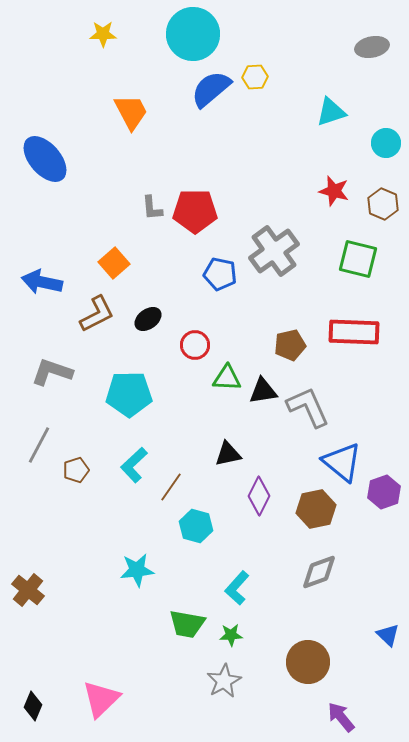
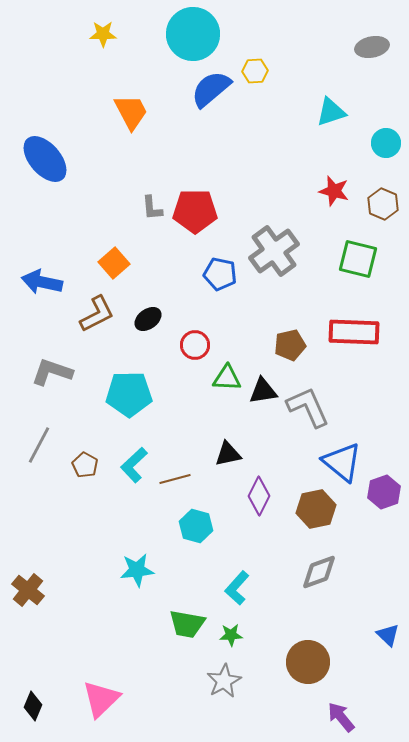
yellow hexagon at (255, 77): moved 6 px up
brown pentagon at (76, 470): moved 9 px right, 5 px up; rotated 25 degrees counterclockwise
brown line at (171, 487): moved 4 px right, 8 px up; rotated 40 degrees clockwise
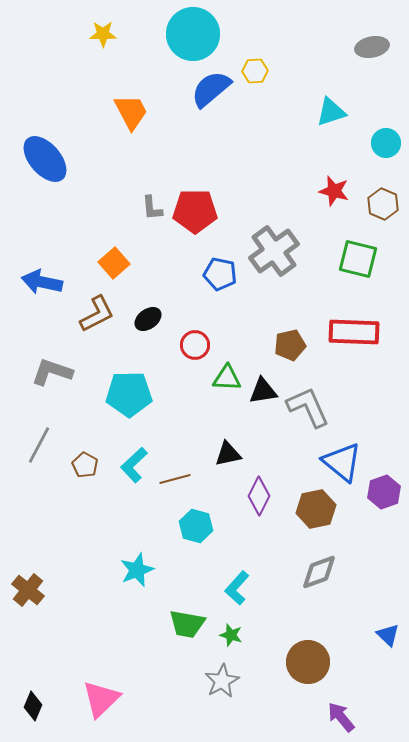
cyan star at (137, 570): rotated 16 degrees counterclockwise
green star at (231, 635): rotated 20 degrees clockwise
gray star at (224, 681): moved 2 px left
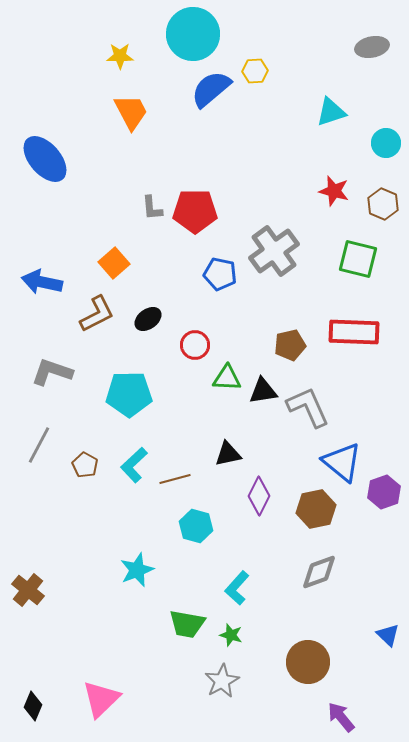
yellow star at (103, 34): moved 17 px right, 22 px down
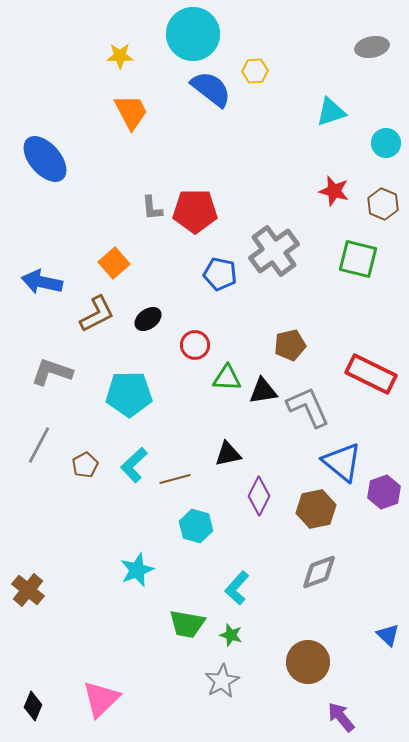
blue semicircle at (211, 89): rotated 78 degrees clockwise
red rectangle at (354, 332): moved 17 px right, 42 px down; rotated 24 degrees clockwise
brown pentagon at (85, 465): rotated 15 degrees clockwise
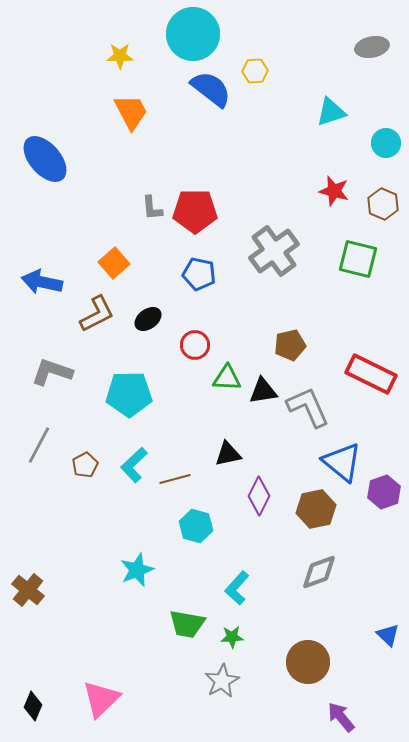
blue pentagon at (220, 274): moved 21 px left
green star at (231, 635): moved 1 px right, 2 px down; rotated 20 degrees counterclockwise
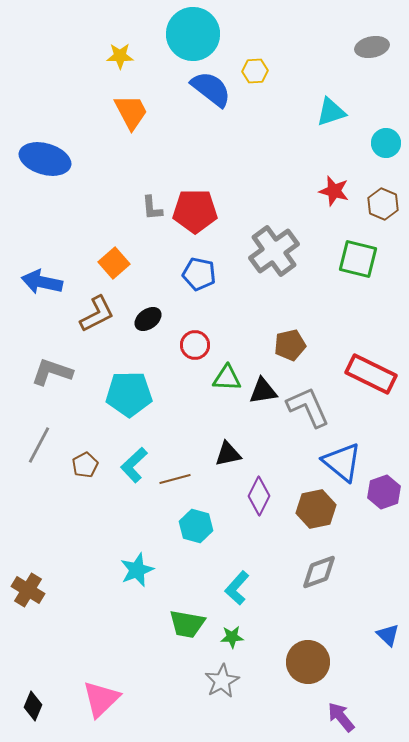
blue ellipse at (45, 159): rotated 33 degrees counterclockwise
brown cross at (28, 590): rotated 8 degrees counterclockwise
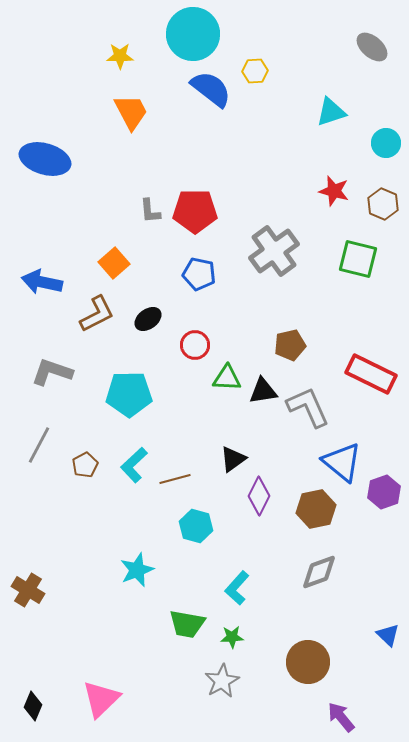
gray ellipse at (372, 47): rotated 52 degrees clockwise
gray L-shape at (152, 208): moved 2 px left, 3 px down
black triangle at (228, 454): moved 5 px right, 5 px down; rotated 24 degrees counterclockwise
